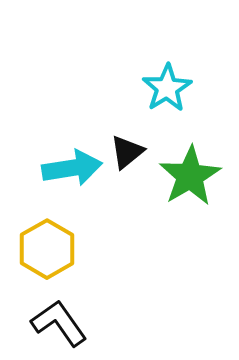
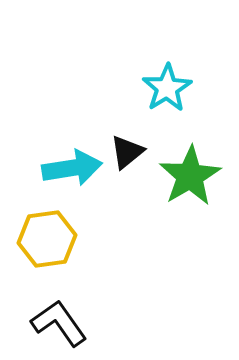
yellow hexagon: moved 10 px up; rotated 22 degrees clockwise
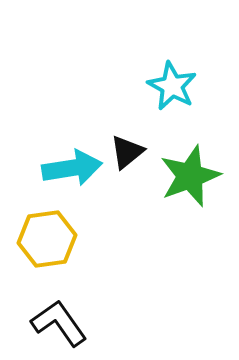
cyan star: moved 5 px right, 2 px up; rotated 12 degrees counterclockwise
green star: rotated 10 degrees clockwise
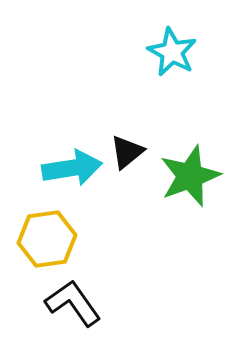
cyan star: moved 34 px up
black L-shape: moved 14 px right, 20 px up
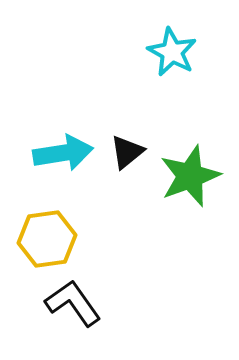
cyan arrow: moved 9 px left, 15 px up
